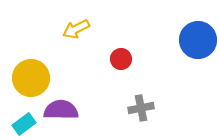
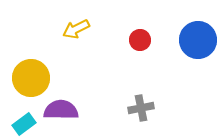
red circle: moved 19 px right, 19 px up
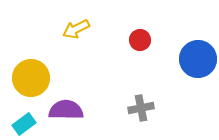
blue circle: moved 19 px down
purple semicircle: moved 5 px right
